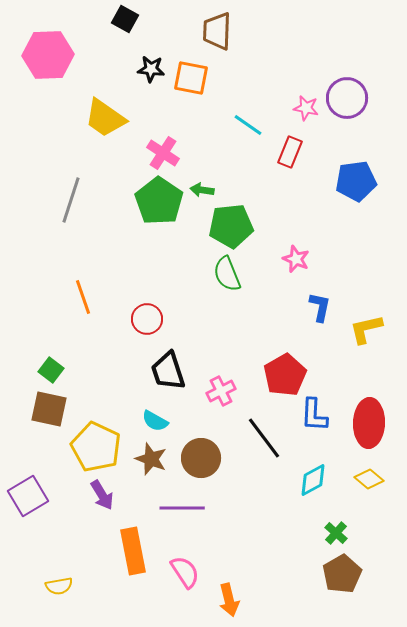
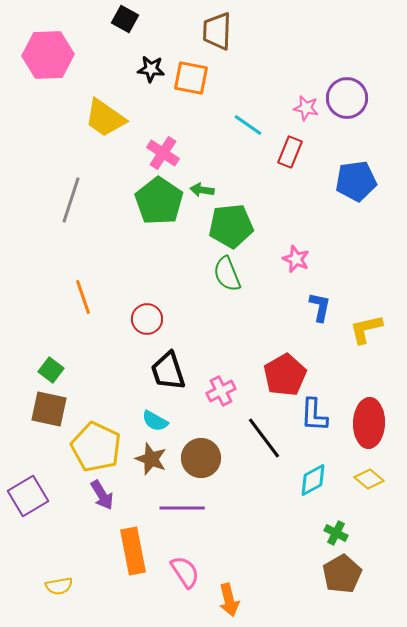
green cross at (336, 533): rotated 15 degrees counterclockwise
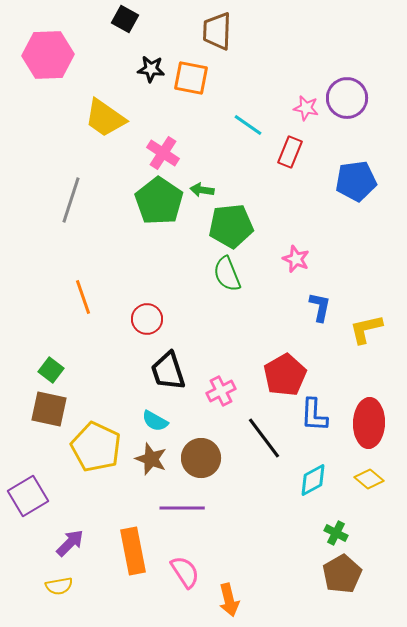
purple arrow at (102, 495): moved 32 px left, 48 px down; rotated 104 degrees counterclockwise
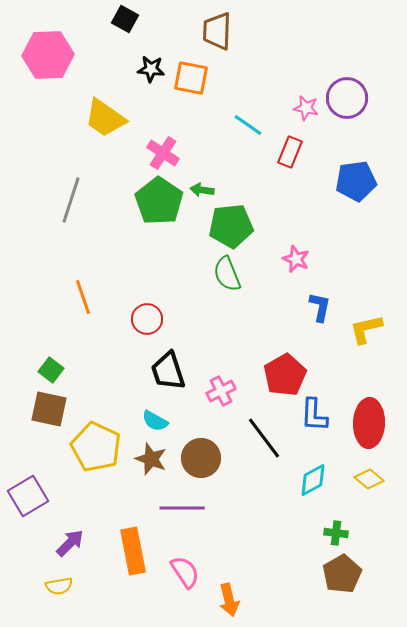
green cross at (336, 533): rotated 20 degrees counterclockwise
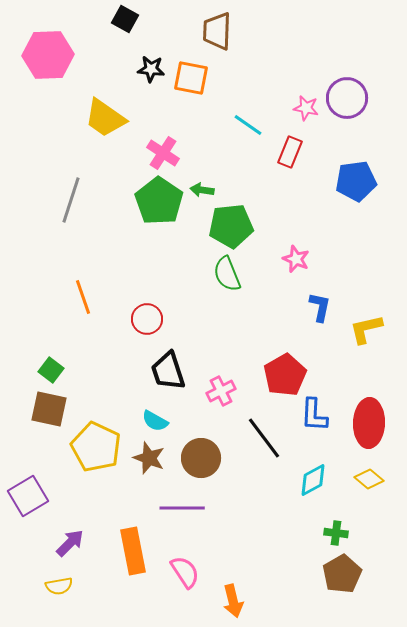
brown star at (151, 459): moved 2 px left, 1 px up
orange arrow at (229, 600): moved 4 px right, 1 px down
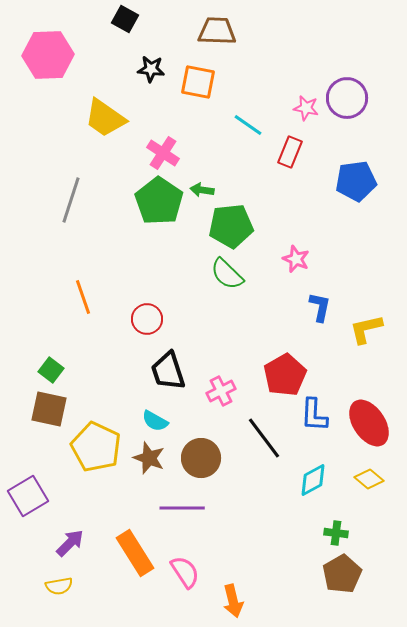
brown trapezoid at (217, 31): rotated 90 degrees clockwise
orange square at (191, 78): moved 7 px right, 4 px down
green semicircle at (227, 274): rotated 24 degrees counterclockwise
red ellipse at (369, 423): rotated 36 degrees counterclockwise
orange rectangle at (133, 551): moved 2 px right, 2 px down; rotated 21 degrees counterclockwise
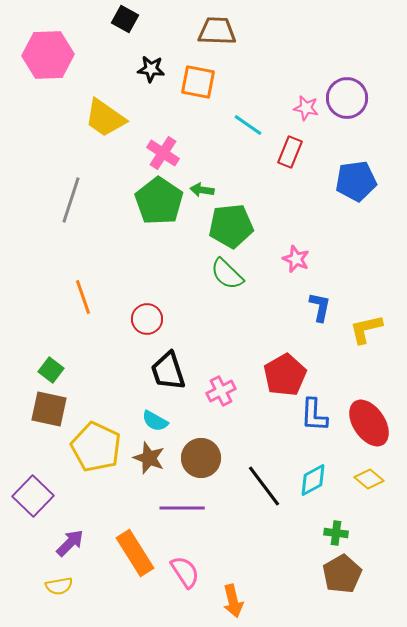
black line at (264, 438): moved 48 px down
purple square at (28, 496): moved 5 px right; rotated 15 degrees counterclockwise
